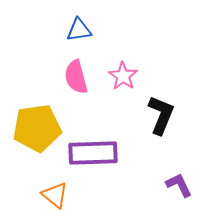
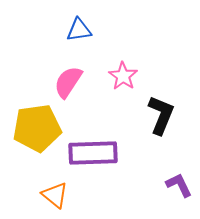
pink semicircle: moved 8 px left, 5 px down; rotated 48 degrees clockwise
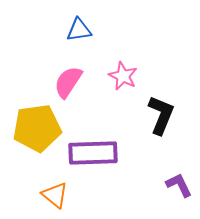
pink star: rotated 8 degrees counterclockwise
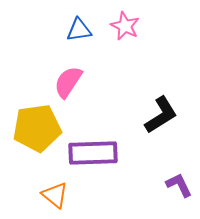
pink star: moved 2 px right, 50 px up
black L-shape: rotated 36 degrees clockwise
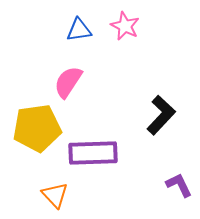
black L-shape: rotated 15 degrees counterclockwise
orange triangle: rotated 8 degrees clockwise
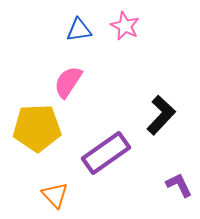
yellow pentagon: rotated 6 degrees clockwise
purple rectangle: moved 13 px right; rotated 33 degrees counterclockwise
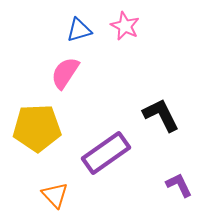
blue triangle: rotated 8 degrees counterclockwise
pink semicircle: moved 3 px left, 9 px up
black L-shape: rotated 69 degrees counterclockwise
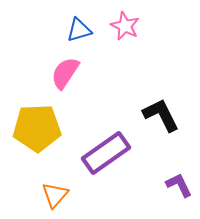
orange triangle: rotated 24 degrees clockwise
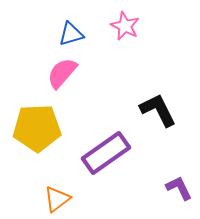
blue triangle: moved 8 px left, 4 px down
pink semicircle: moved 3 px left; rotated 8 degrees clockwise
black L-shape: moved 3 px left, 5 px up
purple L-shape: moved 3 px down
orange triangle: moved 2 px right, 4 px down; rotated 12 degrees clockwise
